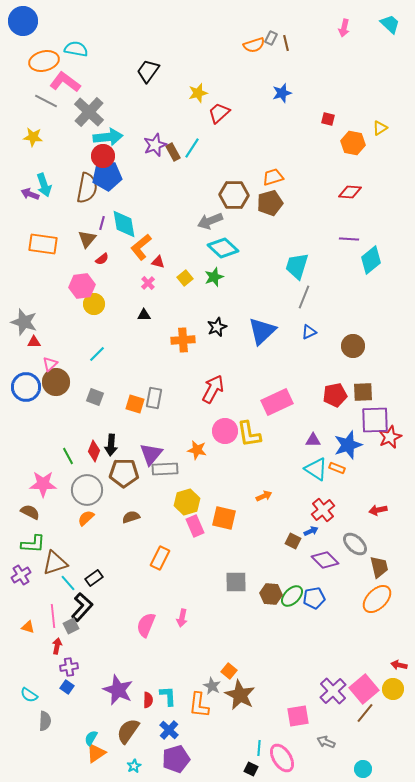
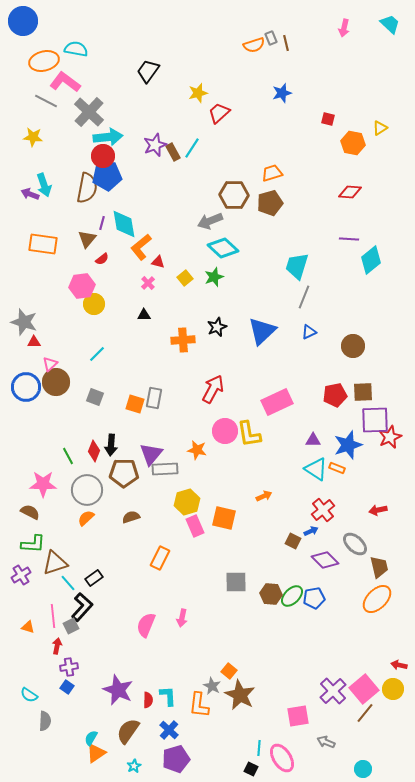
gray rectangle at (271, 38): rotated 48 degrees counterclockwise
orange trapezoid at (273, 177): moved 1 px left, 4 px up
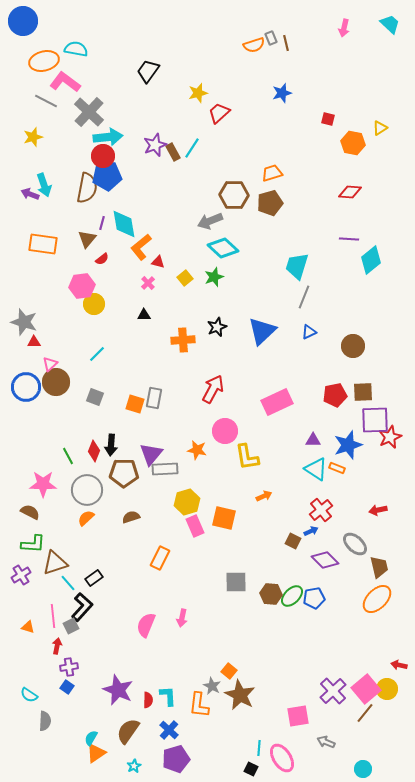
yellow star at (33, 137): rotated 24 degrees counterclockwise
yellow L-shape at (249, 434): moved 2 px left, 23 px down
red cross at (323, 510): moved 2 px left
pink square at (364, 689): moved 2 px right
yellow circle at (393, 689): moved 6 px left
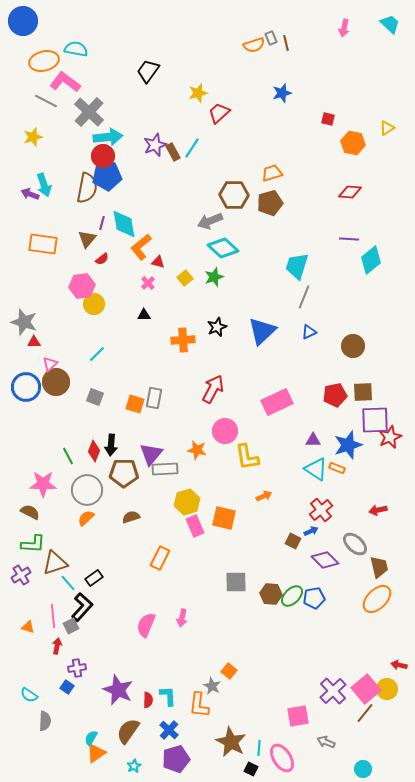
yellow triangle at (380, 128): moved 7 px right
purple cross at (69, 667): moved 8 px right, 1 px down
brown star at (240, 695): moved 9 px left, 47 px down
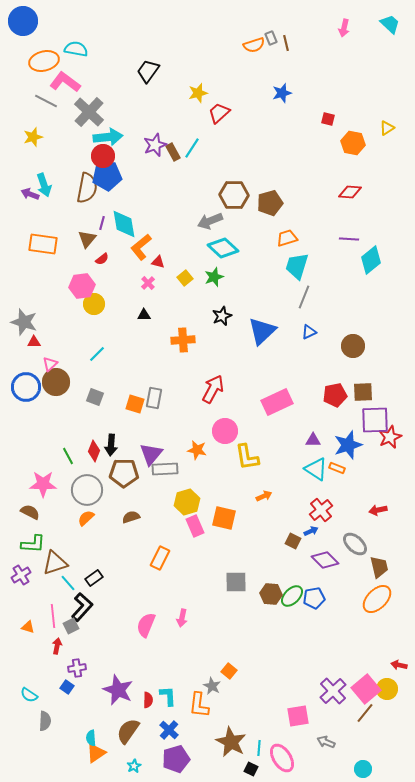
orange trapezoid at (272, 173): moved 15 px right, 65 px down
black star at (217, 327): moved 5 px right, 11 px up
cyan semicircle at (91, 738): rotated 35 degrees counterclockwise
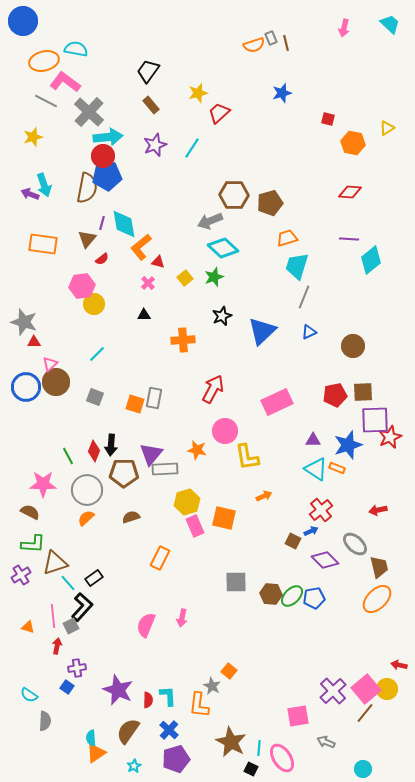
brown rectangle at (173, 152): moved 22 px left, 47 px up; rotated 12 degrees counterclockwise
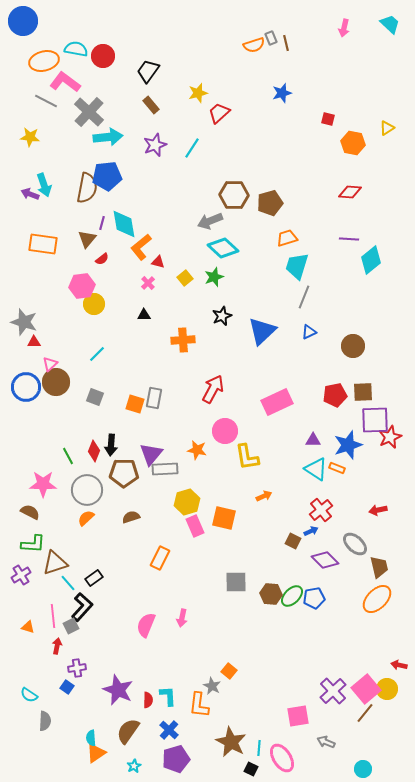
yellow star at (33, 137): moved 3 px left; rotated 24 degrees clockwise
red circle at (103, 156): moved 100 px up
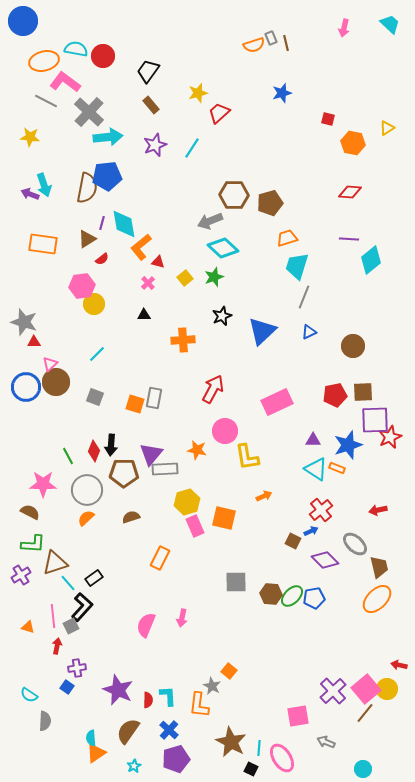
brown triangle at (87, 239): rotated 18 degrees clockwise
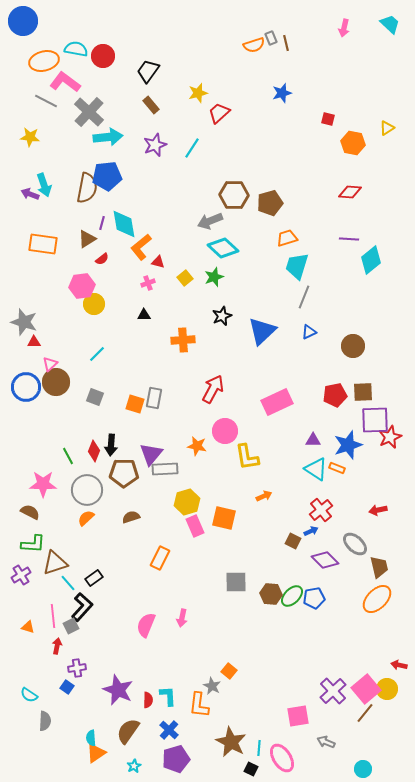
pink cross at (148, 283): rotated 24 degrees clockwise
orange star at (197, 450): moved 4 px up
